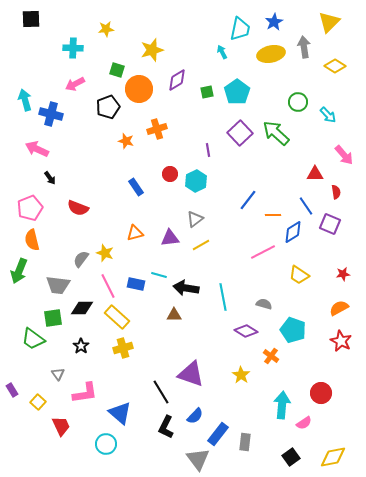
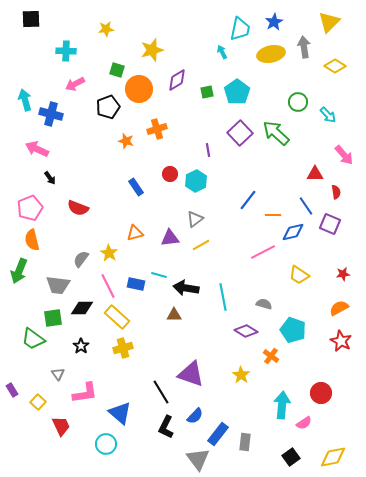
cyan cross at (73, 48): moved 7 px left, 3 px down
blue diamond at (293, 232): rotated 20 degrees clockwise
yellow star at (105, 253): moved 4 px right; rotated 12 degrees clockwise
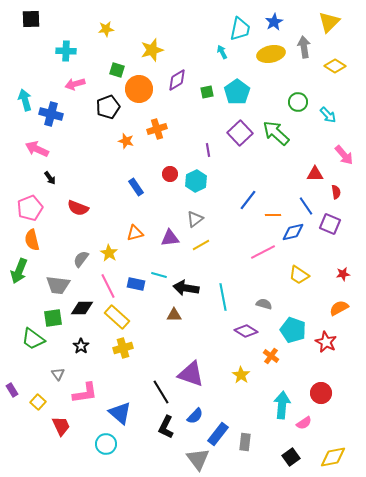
pink arrow at (75, 84): rotated 12 degrees clockwise
red star at (341, 341): moved 15 px left, 1 px down
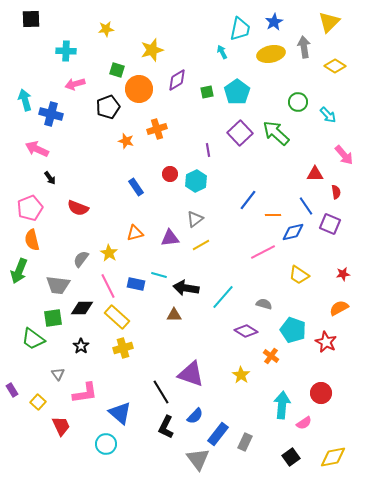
cyan line at (223, 297): rotated 52 degrees clockwise
gray rectangle at (245, 442): rotated 18 degrees clockwise
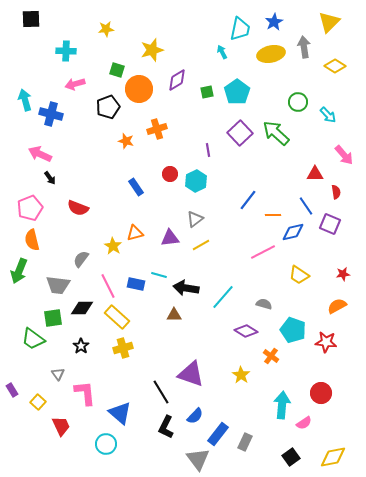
pink arrow at (37, 149): moved 3 px right, 5 px down
yellow star at (109, 253): moved 4 px right, 7 px up
orange semicircle at (339, 308): moved 2 px left, 2 px up
red star at (326, 342): rotated 20 degrees counterclockwise
pink L-shape at (85, 393): rotated 88 degrees counterclockwise
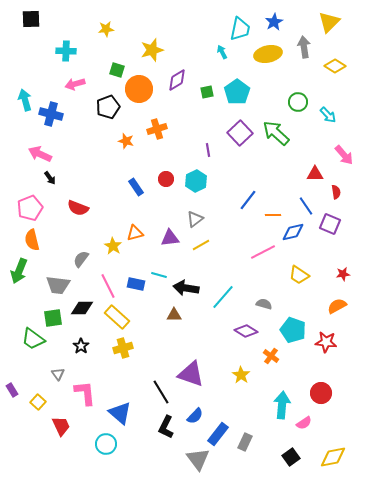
yellow ellipse at (271, 54): moved 3 px left
red circle at (170, 174): moved 4 px left, 5 px down
